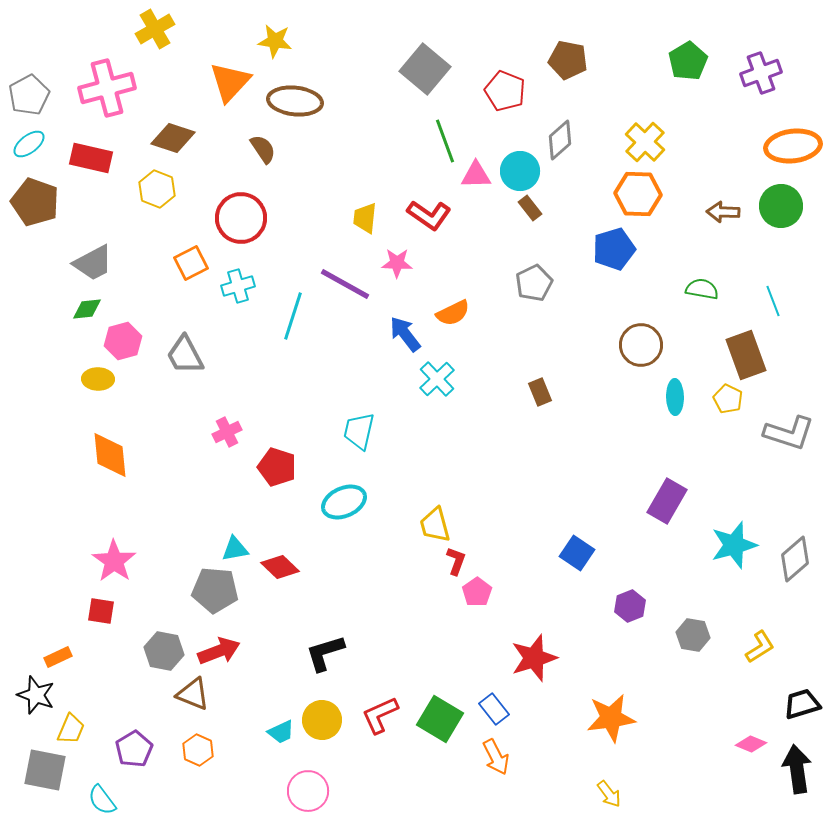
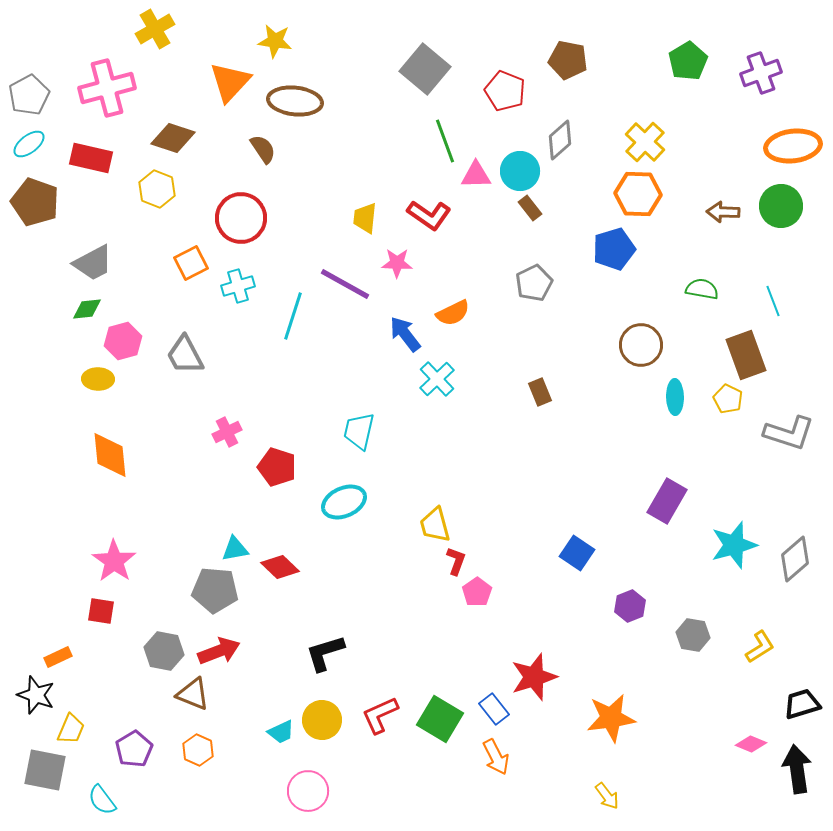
red star at (534, 658): moved 19 px down
yellow arrow at (609, 794): moved 2 px left, 2 px down
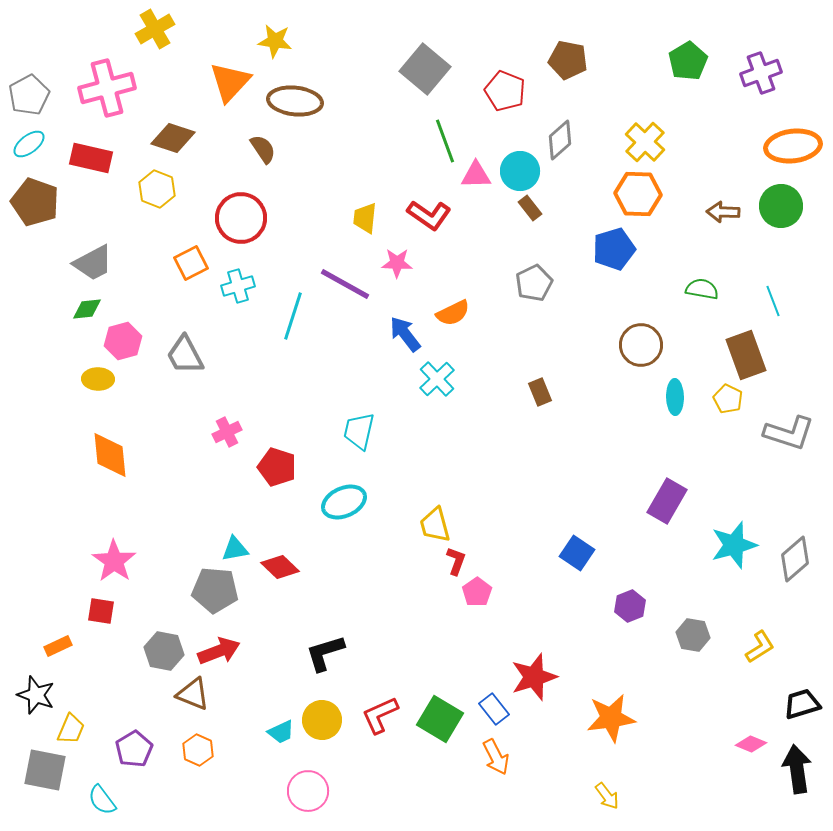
orange rectangle at (58, 657): moved 11 px up
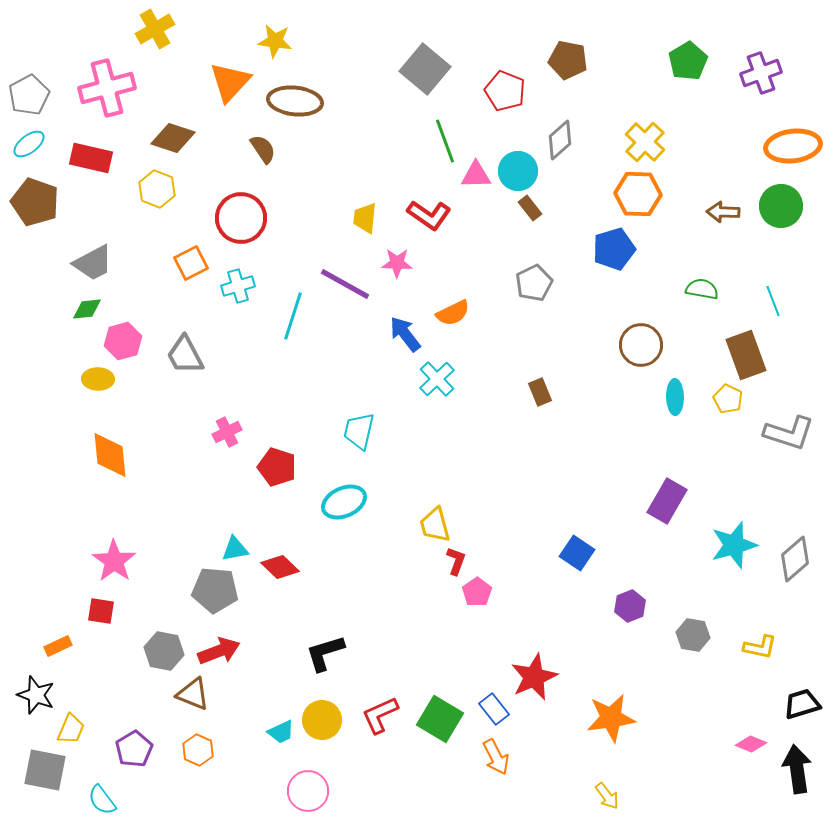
cyan circle at (520, 171): moved 2 px left
yellow L-shape at (760, 647): rotated 44 degrees clockwise
red star at (534, 677): rotated 6 degrees counterclockwise
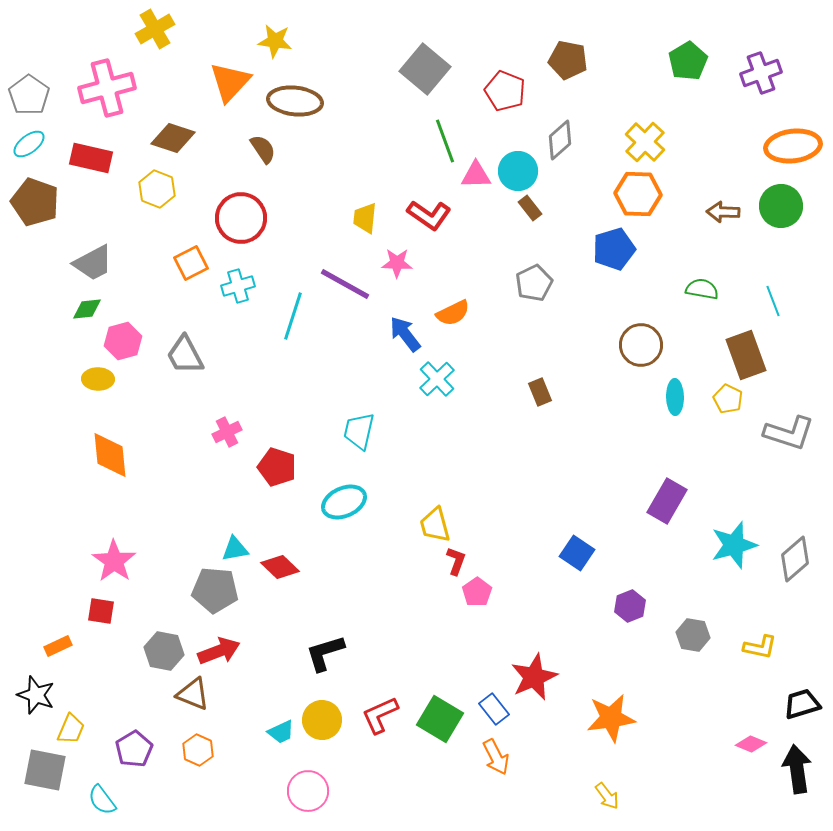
gray pentagon at (29, 95): rotated 9 degrees counterclockwise
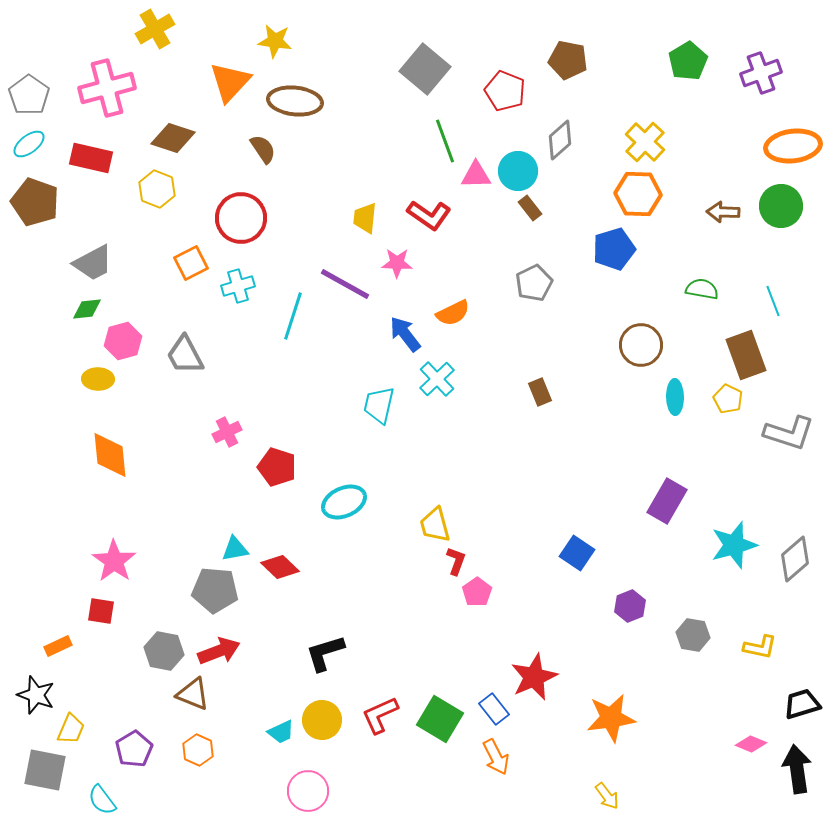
cyan trapezoid at (359, 431): moved 20 px right, 26 px up
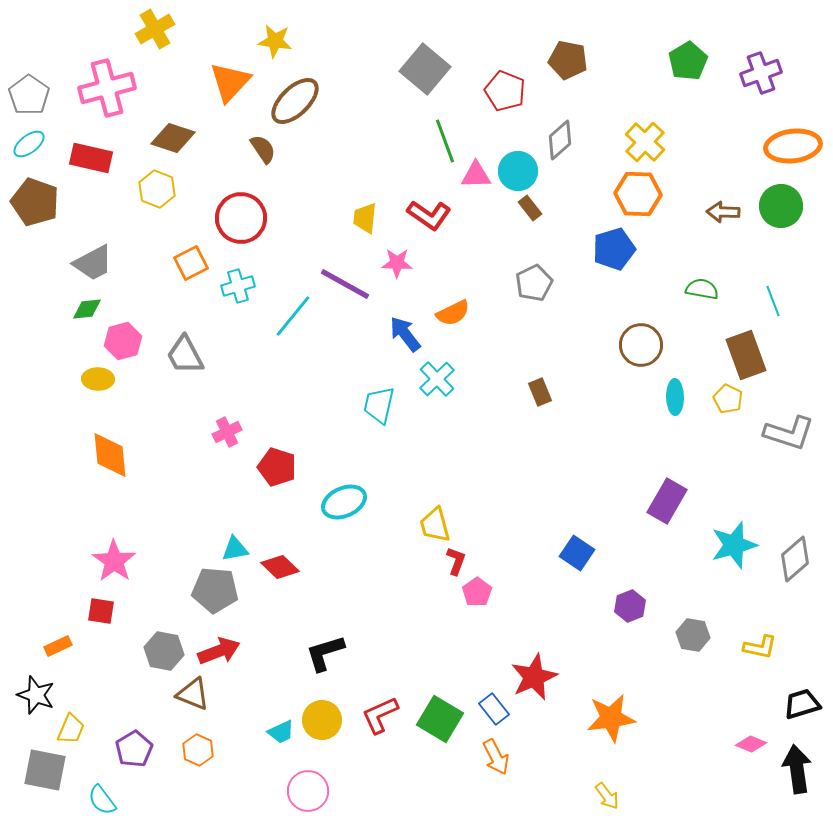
brown ellipse at (295, 101): rotated 50 degrees counterclockwise
cyan line at (293, 316): rotated 21 degrees clockwise
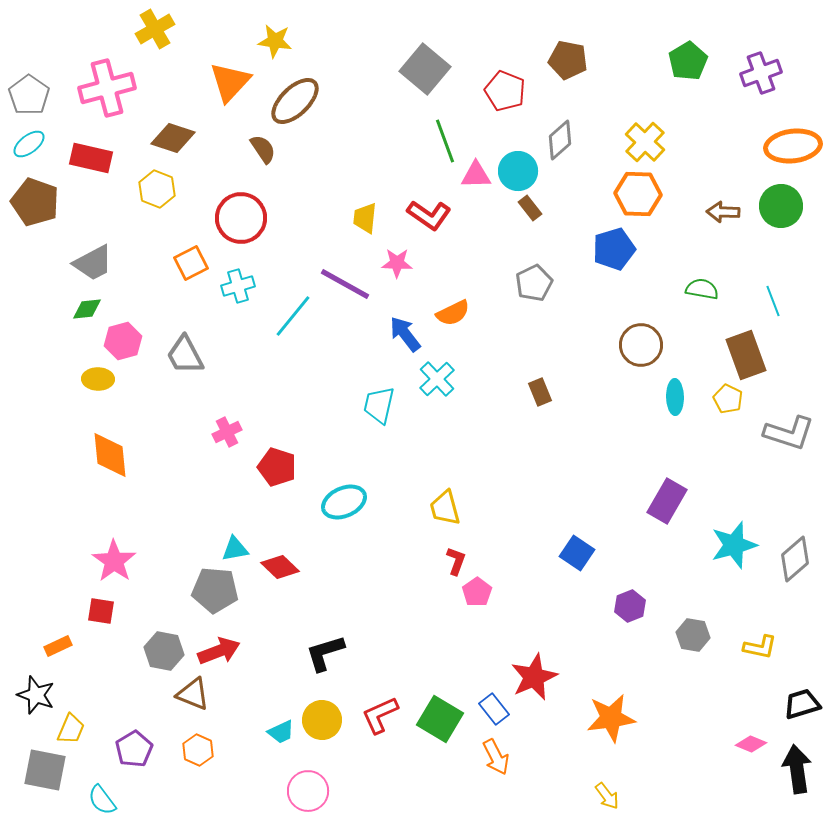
yellow trapezoid at (435, 525): moved 10 px right, 17 px up
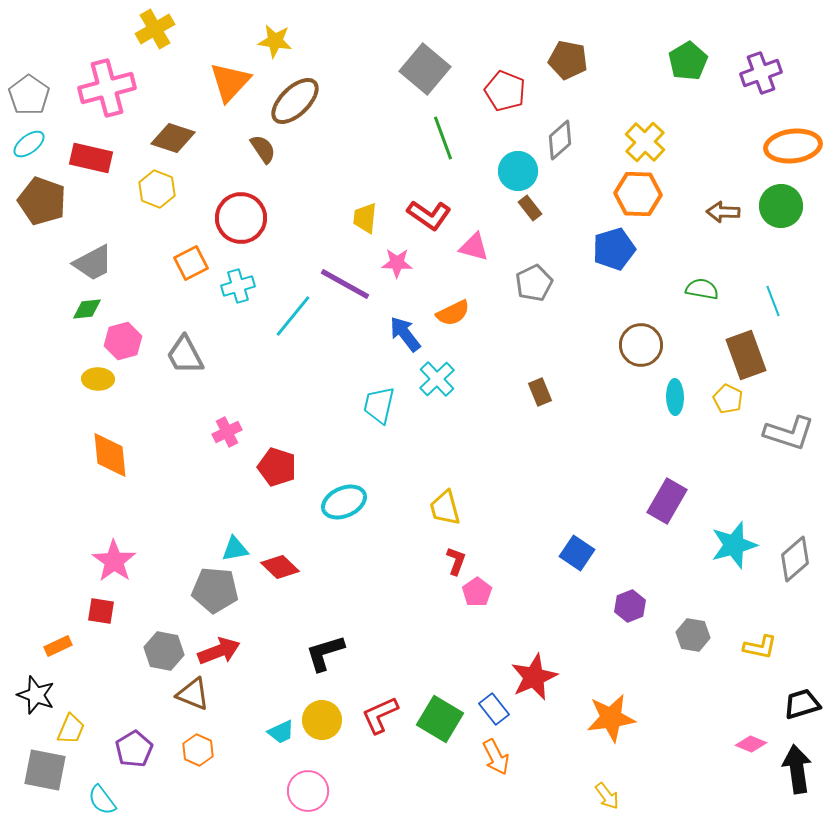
green line at (445, 141): moved 2 px left, 3 px up
pink triangle at (476, 175): moved 2 px left, 72 px down; rotated 16 degrees clockwise
brown pentagon at (35, 202): moved 7 px right, 1 px up
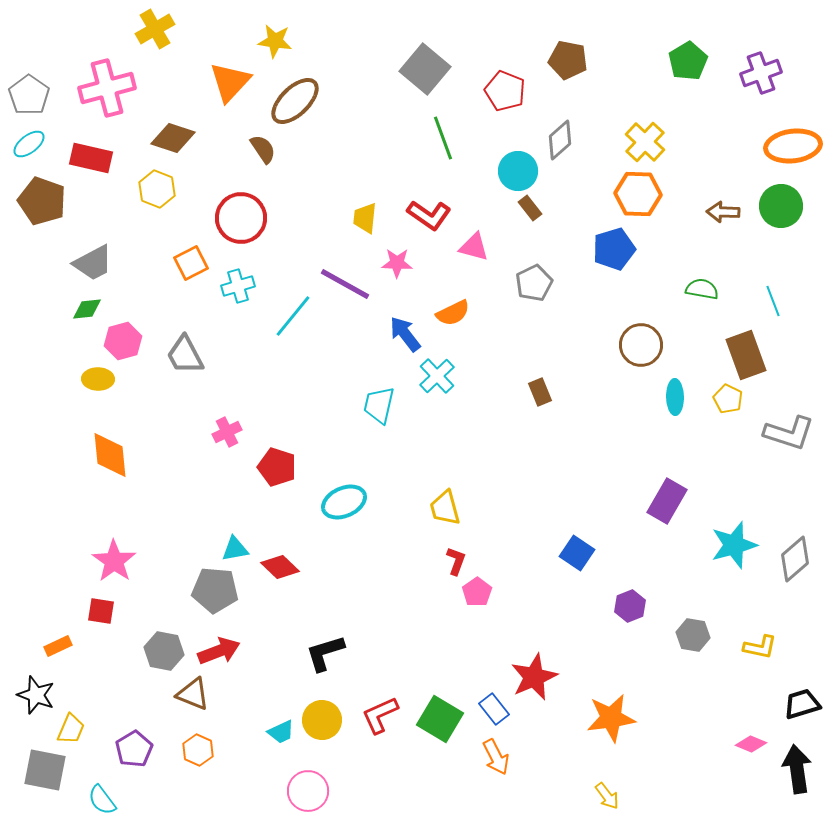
cyan cross at (437, 379): moved 3 px up
